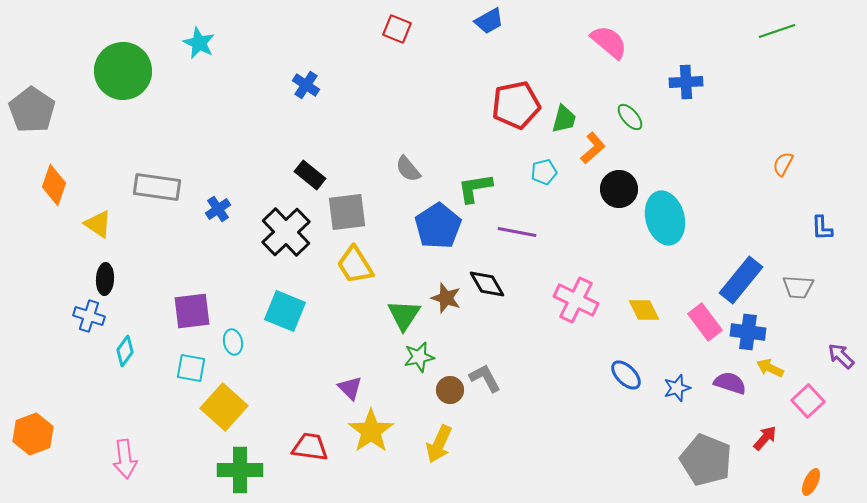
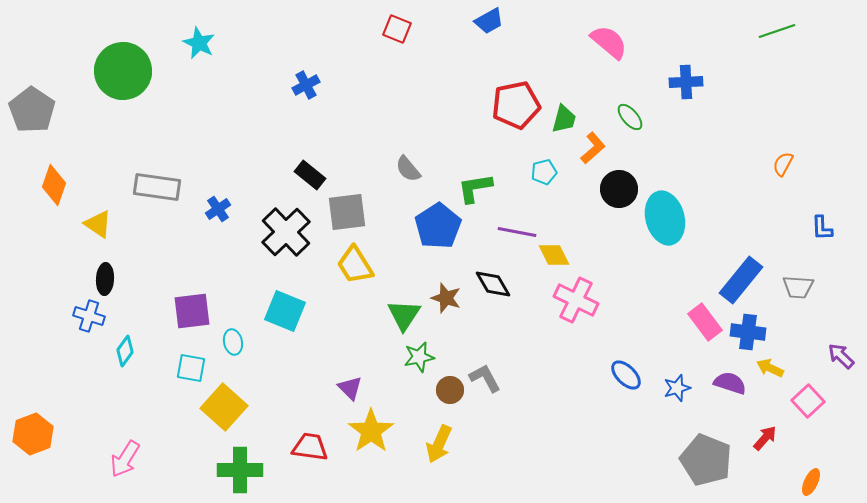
blue cross at (306, 85): rotated 28 degrees clockwise
black diamond at (487, 284): moved 6 px right
yellow diamond at (644, 310): moved 90 px left, 55 px up
pink arrow at (125, 459): rotated 39 degrees clockwise
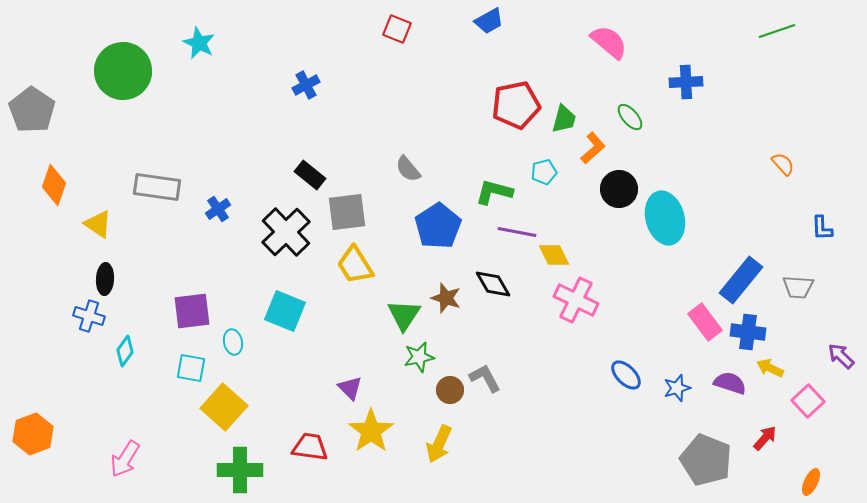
orange semicircle at (783, 164): rotated 110 degrees clockwise
green L-shape at (475, 188): moved 19 px right, 4 px down; rotated 24 degrees clockwise
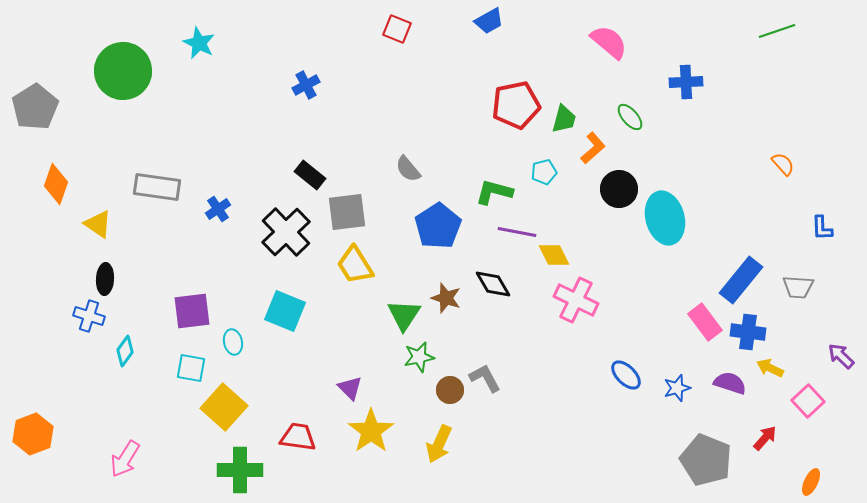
gray pentagon at (32, 110): moved 3 px right, 3 px up; rotated 6 degrees clockwise
orange diamond at (54, 185): moved 2 px right, 1 px up
red trapezoid at (310, 447): moved 12 px left, 10 px up
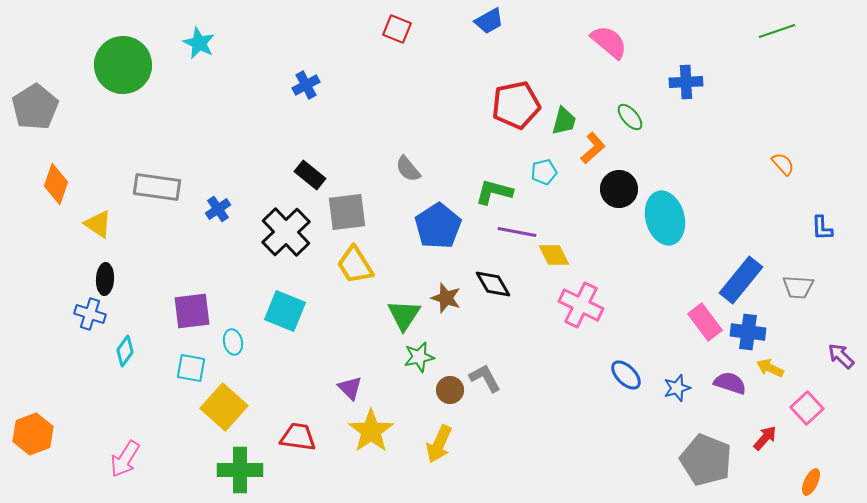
green circle at (123, 71): moved 6 px up
green trapezoid at (564, 119): moved 2 px down
pink cross at (576, 300): moved 5 px right, 5 px down
blue cross at (89, 316): moved 1 px right, 2 px up
pink square at (808, 401): moved 1 px left, 7 px down
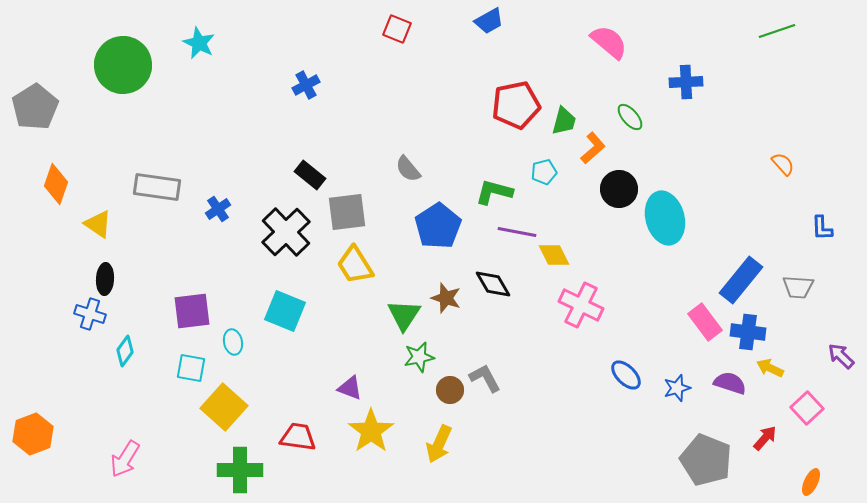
purple triangle at (350, 388): rotated 24 degrees counterclockwise
